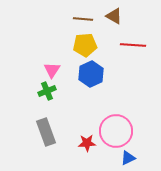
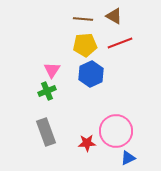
red line: moved 13 px left, 2 px up; rotated 25 degrees counterclockwise
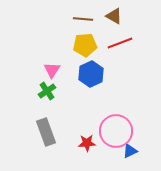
green cross: rotated 12 degrees counterclockwise
blue triangle: moved 2 px right, 7 px up
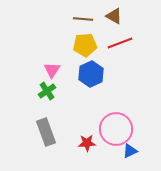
pink circle: moved 2 px up
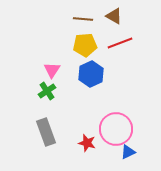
red star: rotated 18 degrees clockwise
blue triangle: moved 2 px left, 1 px down
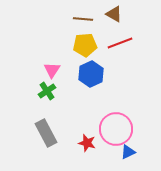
brown triangle: moved 2 px up
gray rectangle: moved 1 px down; rotated 8 degrees counterclockwise
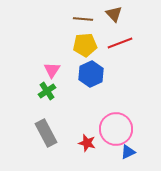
brown triangle: rotated 18 degrees clockwise
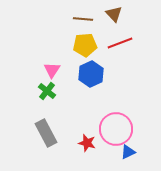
green cross: rotated 18 degrees counterclockwise
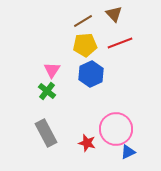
brown line: moved 2 px down; rotated 36 degrees counterclockwise
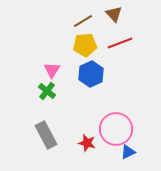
gray rectangle: moved 2 px down
